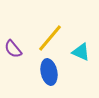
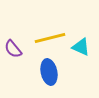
yellow line: rotated 36 degrees clockwise
cyan triangle: moved 5 px up
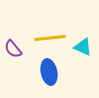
yellow line: rotated 8 degrees clockwise
cyan triangle: moved 2 px right
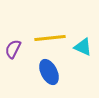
purple semicircle: rotated 66 degrees clockwise
blue ellipse: rotated 15 degrees counterclockwise
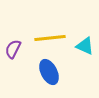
cyan triangle: moved 2 px right, 1 px up
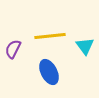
yellow line: moved 2 px up
cyan triangle: rotated 30 degrees clockwise
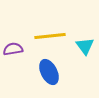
purple semicircle: rotated 54 degrees clockwise
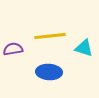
cyan triangle: moved 1 px left, 2 px down; rotated 36 degrees counterclockwise
blue ellipse: rotated 60 degrees counterclockwise
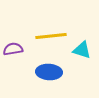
yellow line: moved 1 px right
cyan triangle: moved 2 px left, 2 px down
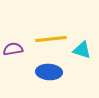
yellow line: moved 3 px down
